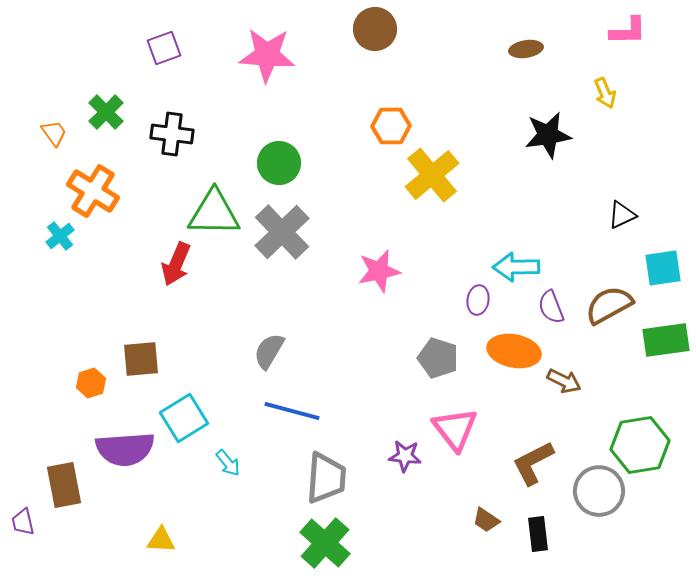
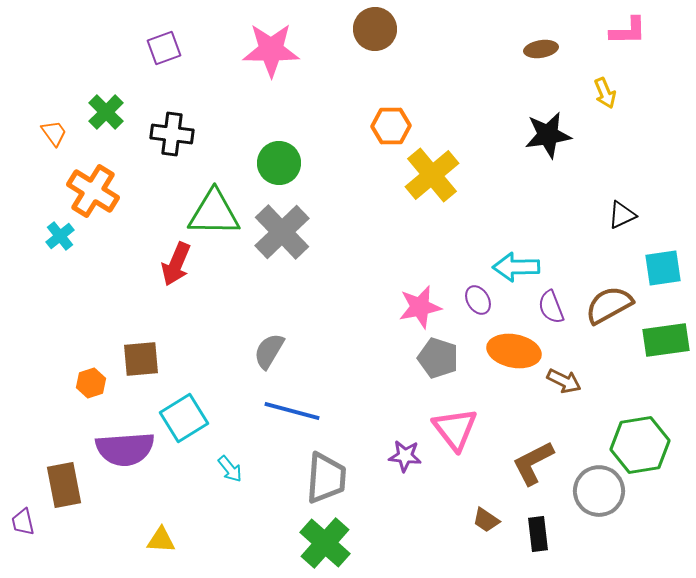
brown ellipse at (526, 49): moved 15 px right
pink star at (267, 55): moved 4 px right, 5 px up; rotated 4 degrees counterclockwise
pink star at (379, 271): moved 41 px right, 36 px down
purple ellipse at (478, 300): rotated 40 degrees counterclockwise
cyan arrow at (228, 463): moved 2 px right, 6 px down
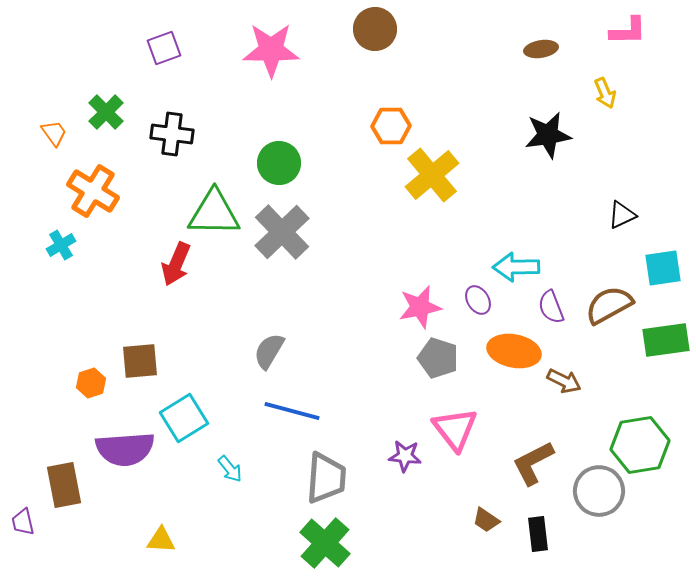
cyan cross at (60, 236): moved 1 px right, 9 px down; rotated 8 degrees clockwise
brown square at (141, 359): moved 1 px left, 2 px down
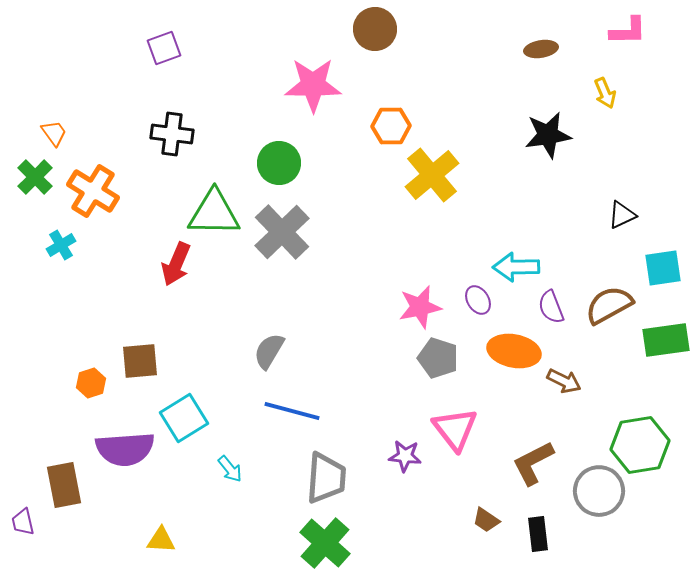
pink star at (271, 50): moved 42 px right, 35 px down
green cross at (106, 112): moved 71 px left, 65 px down
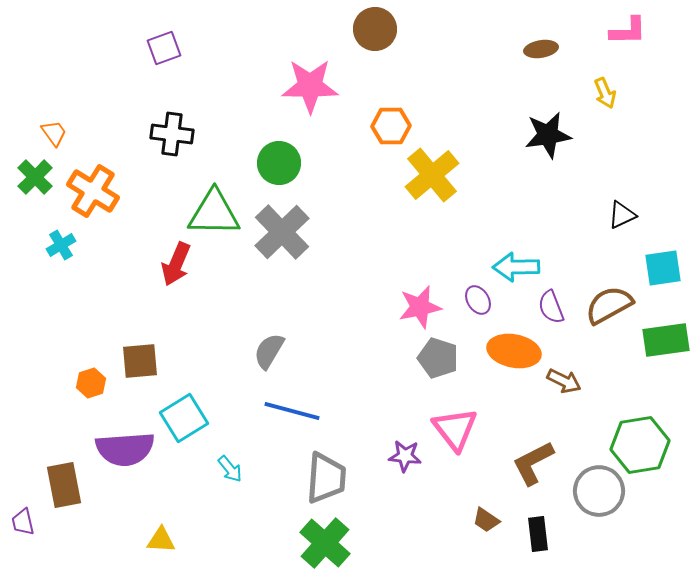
pink star at (313, 85): moved 3 px left, 1 px down
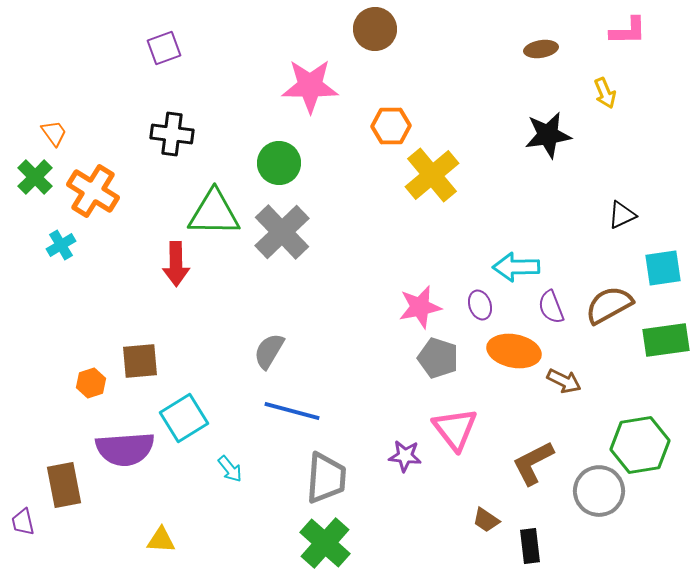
red arrow at (176, 264): rotated 24 degrees counterclockwise
purple ellipse at (478, 300): moved 2 px right, 5 px down; rotated 12 degrees clockwise
black rectangle at (538, 534): moved 8 px left, 12 px down
